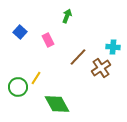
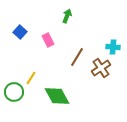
brown line: moved 1 px left; rotated 12 degrees counterclockwise
yellow line: moved 5 px left
green circle: moved 4 px left, 5 px down
green diamond: moved 8 px up
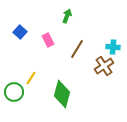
brown line: moved 8 px up
brown cross: moved 3 px right, 2 px up
green diamond: moved 5 px right, 2 px up; rotated 44 degrees clockwise
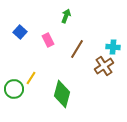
green arrow: moved 1 px left
green circle: moved 3 px up
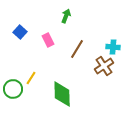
green circle: moved 1 px left
green diamond: rotated 16 degrees counterclockwise
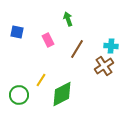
green arrow: moved 2 px right, 3 px down; rotated 40 degrees counterclockwise
blue square: moved 3 px left; rotated 32 degrees counterclockwise
cyan cross: moved 2 px left, 1 px up
yellow line: moved 10 px right, 2 px down
green circle: moved 6 px right, 6 px down
green diamond: rotated 64 degrees clockwise
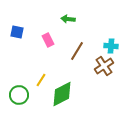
green arrow: rotated 64 degrees counterclockwise
brown line: moved 2 px down
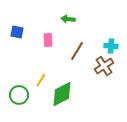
pink rectangle: rotated 24 degrees clockwise
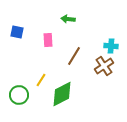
brown line: moved 3 px left, 5 px down
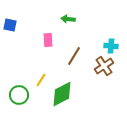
blue square: moved 7 px left, 7 px up
